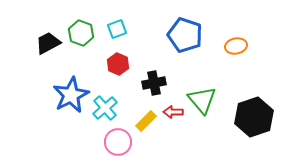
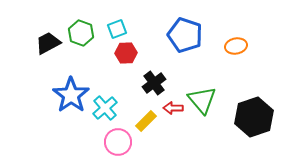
red hexagon: moved 8 px right, 11 px up; rotated 25 degrees counterclockwise
black cross: rotated 25 degrees counterclockwise
blue star: rotated 9 degrees counterclockwise
red arrow: moved 4 px up
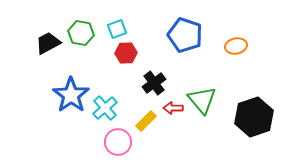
green hexagon: rotated 10 degrees counterclockwise
